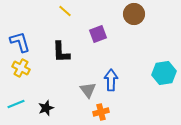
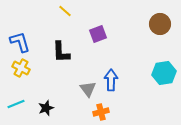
brown circle: moved 26 px right, 10 px down
gray triangle: moved 1 px up
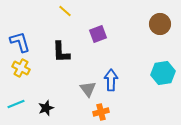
cyan hexagon: moved 1 px left
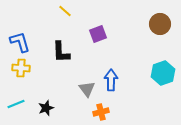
yellow cross: rotated 24 degrees counterclockwise
cyan hexagon: rotated 10 degrees counterclockwise
gray triangle: moved 1 px left
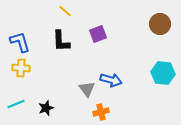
black L-shape: moved 11 px up
cyan hexagon: rotated 25 degrees clockwise
blue arrow: rotated 105 degrees clockwise
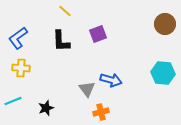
brown circle: moved 5 px right
blue L-shape: moved 2 px left, 4 px up; rotated 110 degrees counterclockwise
cyan line: moved 3 px left, 3 px up
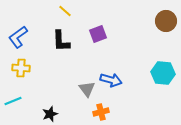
brown circle: moved 1 px right, 3 px up
blue L-shape: moved 1 px up
black star: moved 4 px right, 6 px down
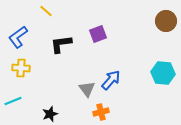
yellow line: moved 19 px left
black L-shape: moved 3 px down; rotated 85 degrees clockwise
blue arrow: rotated 65 degrees counterclockwise
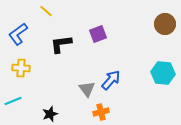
brown circle: moved 1 px left, 3 px down
blue L-shape: moved 3 px up
